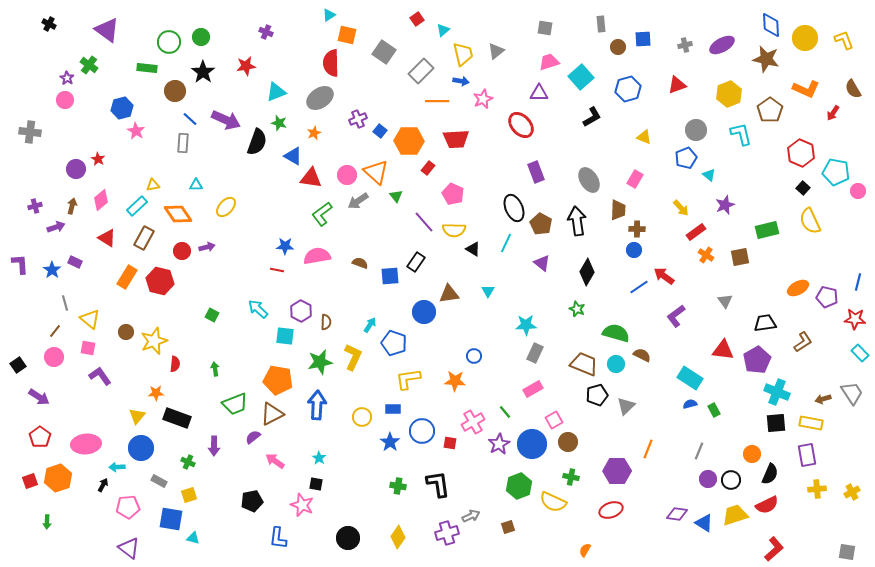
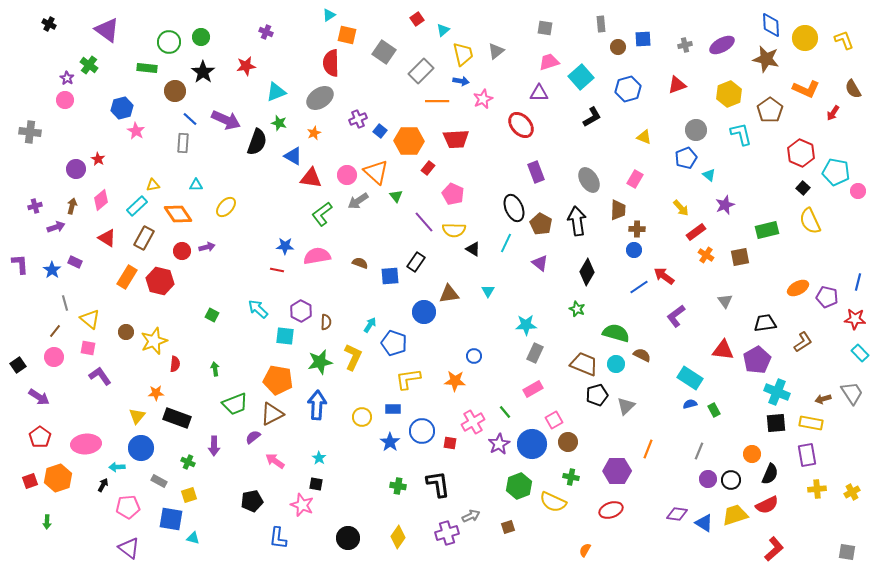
purple triangle at (542, 263): moved 2 px left
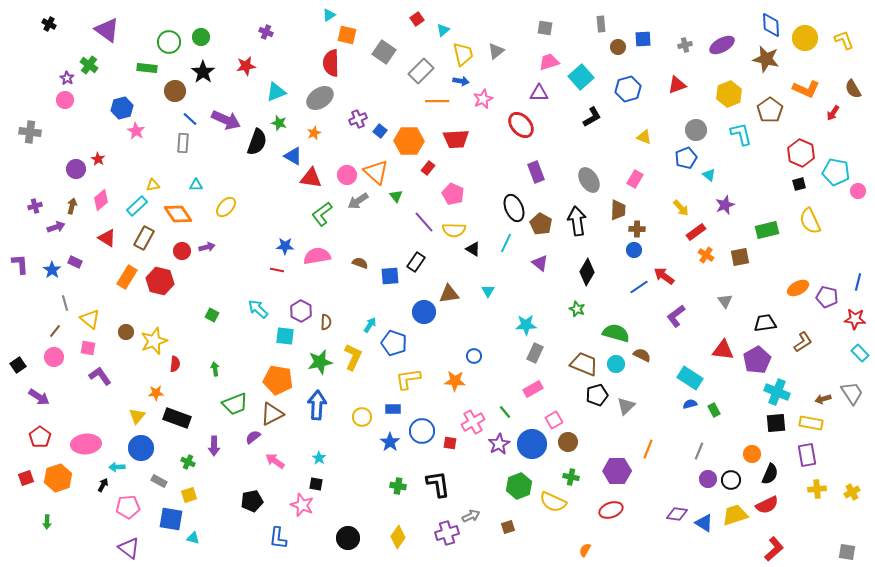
black square at (803, 188): moved 4 px left, 4 px up; rotated 32 degrees clockwise
red square at (30, 481): moved 4 px left, 3 px up
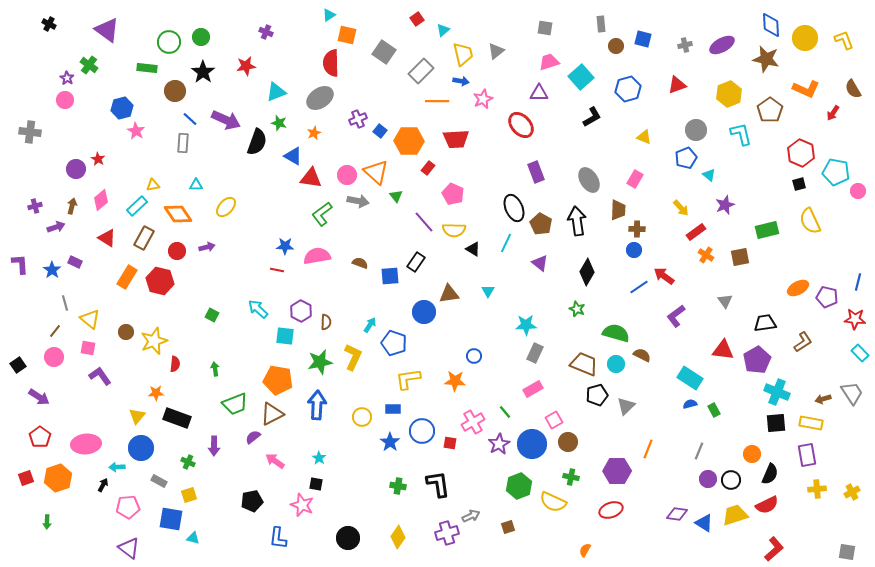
blue square at (643, 39): rotated 18 degrees clockwise
brown circle at (618, 47): moved 2 px left, 1 px up
gray arrow at (358, 201): rotated 135 degrees counterclockwise
red circle at (182, 251): moved 5 px left
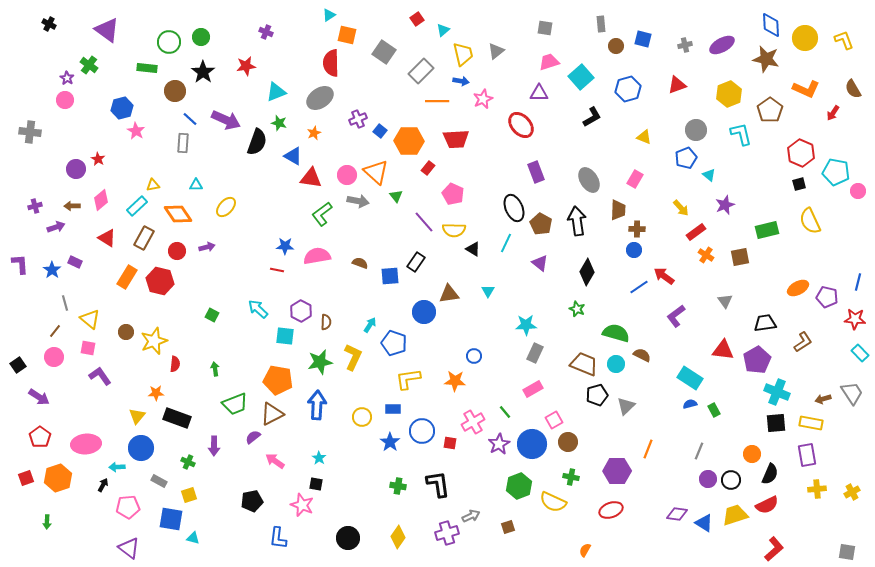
brown arrow at (72, 206): rotated 105 degrees counterclockwise
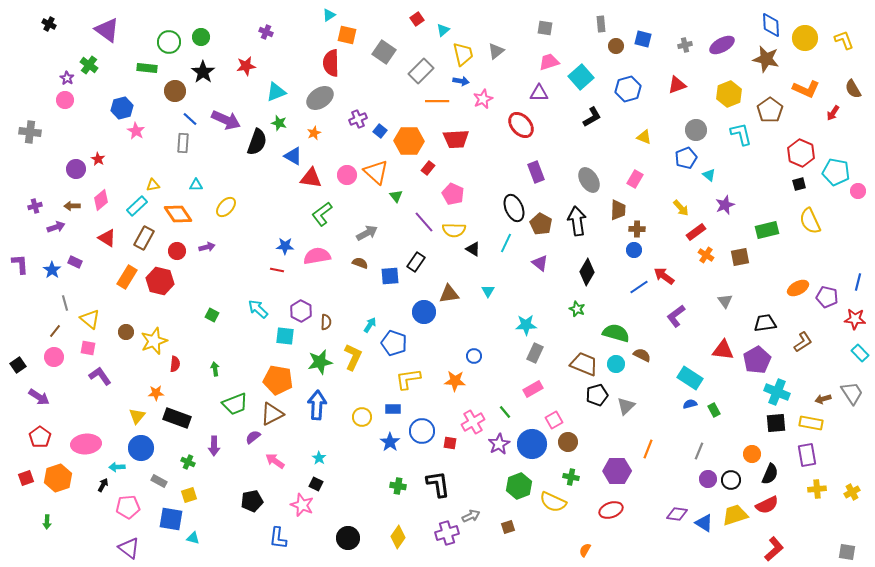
gray arrow at (358, 201): moved 9 px right, 32 px down; rotated 40 degrees counterclockwise
black square at (316, 484): rotated 16 degrees clockwise
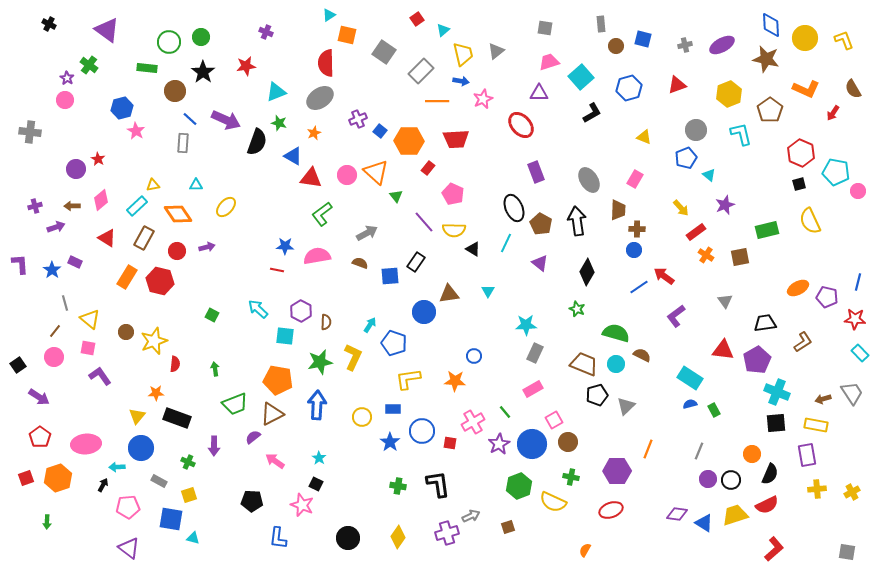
red semicircle at (331, 63): moved 5 px left
blue hexagon at (628, 89): moved 1 px right, 1 px up
black L-shape at (592, 117): moved 4 px up
yellow rectangle at (811, 423): moved 5 px right, 2 px down
black pentagon at (252, 501): rotated 15 degrees clockwise
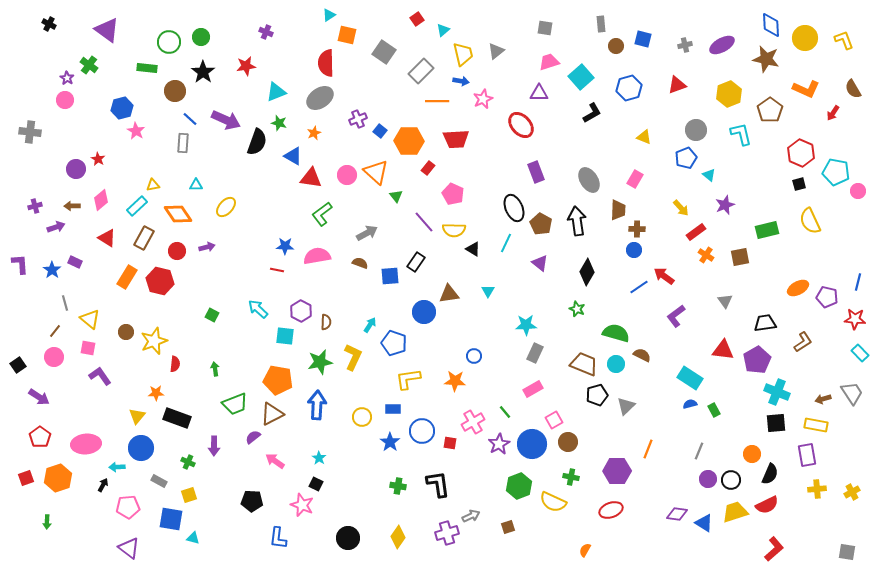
yellow trapezoid at (735, 515): moved 3 px up
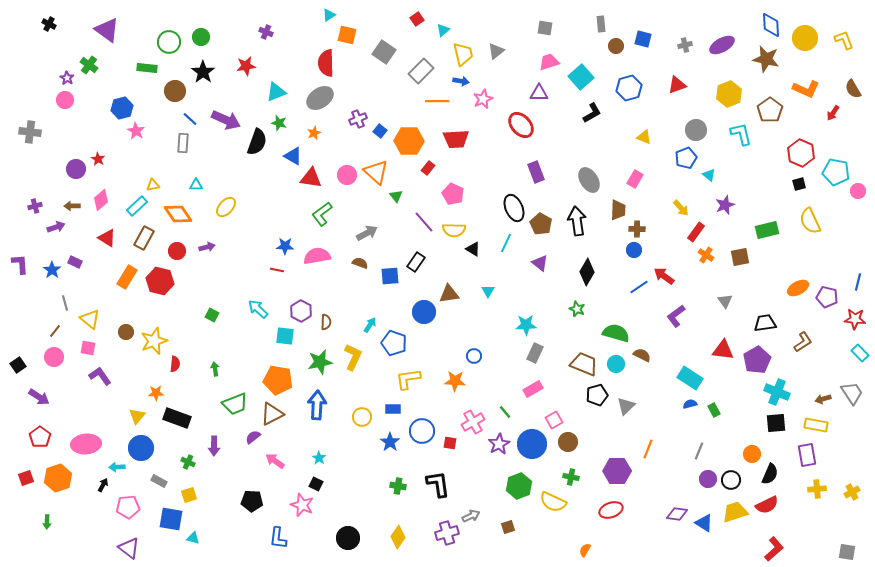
red rectangle at (696, 232): rotated 18 degrees counterclockwise
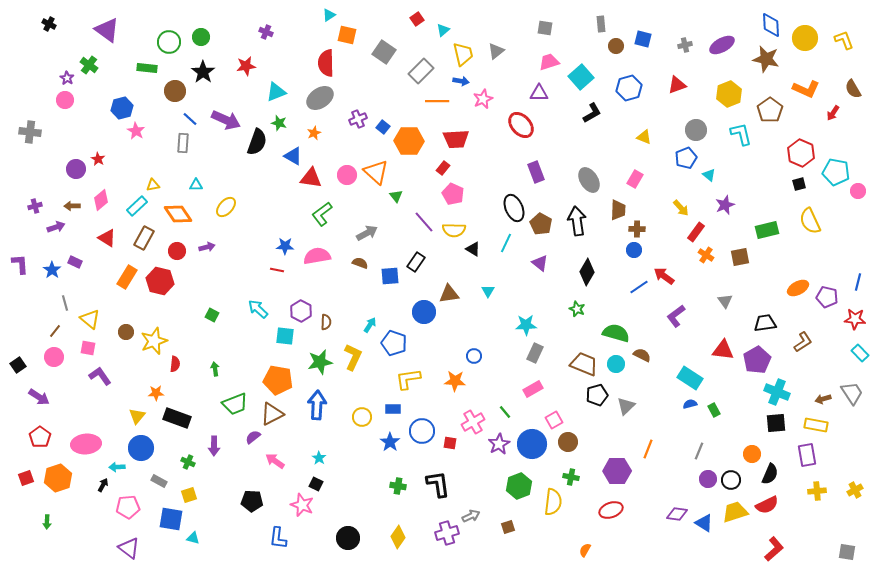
blue square at (380, 131): moved 3 px right, 4 px up
red rectangle at (428, 168): moved 15 px right
yellow cross at (817, 489): moved 2 px down
yellow cross at (852, 492): moved 3 px right, 2 px up
yellow semicircle at (553, 502): rotated 108 degrees counterclockwise
